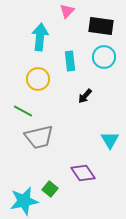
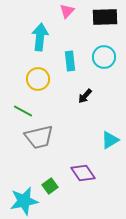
black rectangle: moved 4 px right, 9 px up; rotated 10 degrees counterclockwise
cyan triangle: rotated 30 degrees clockwise
green square: moved 3 px up; rotated 14 degrees clockwise
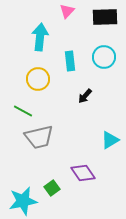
green square: moved 2 px right, 2 px down
cyan star: moved 1 px left
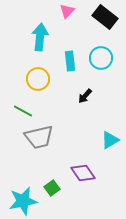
black rectangle: rotated 40 degrees clockwise
cyan circle: moved 3 px left, 1 px down
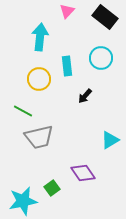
cyan rectangle: moved 3 px left, 5 px down
yellow circle: moved 1 px right
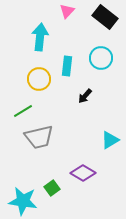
cyan rectangle: rotated 12 degrees clockwise
green line: rotated 60 degrees counterclockwise
purple diamond: rotated 25 degrees counterclockwise
cyan star: rotated 20 degrees clockwise
